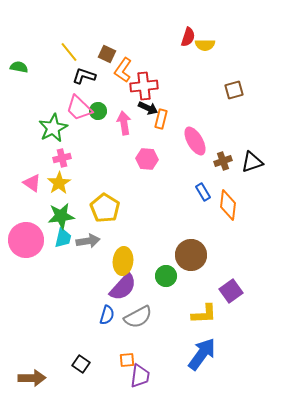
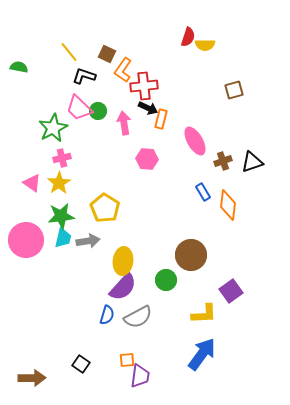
green circle at (166, 276): moved 4 px down
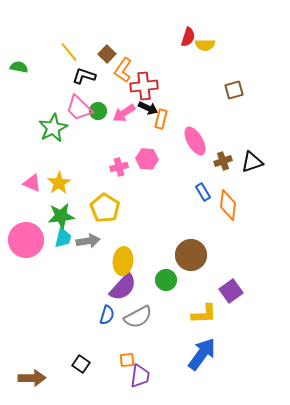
brown square at (107, 54): rotated 18 degrees clockwise
pink arrow at (124, 123): moved 10 px up; rotated 115 degrees counterclockwise
pink cross at (62, 158): moved 57 px right, 9 px down
pink triangle at (32, 183): rotated 12 degrees counterclockwise
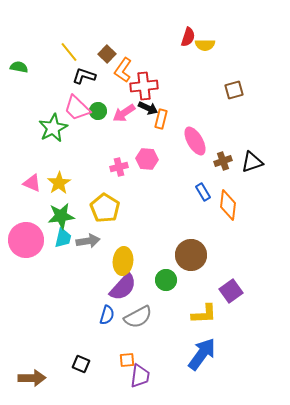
pink trapezoid at (79, 108): moved 2 px left
black square at (81, 364): rotated 12 degrees counterclockwise
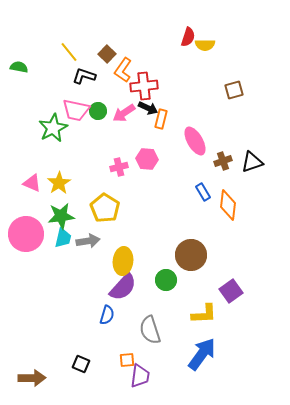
pink trapezoid at (77, 108): moved 1 px left, 2 px down; rotated 32 degrees counterclockwise
pink circle at (26, 240): moved 6 px up
gray semicircle at (138, 317): moved 12 px right, 13 px down; rotated 100 degrees clockwise
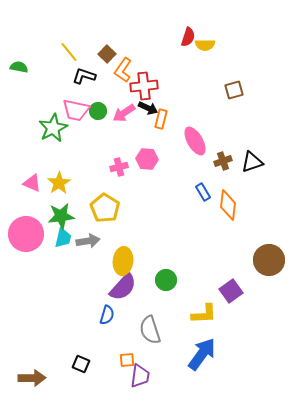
brown circle at (191, 255): moved 78 px right, 5 px down
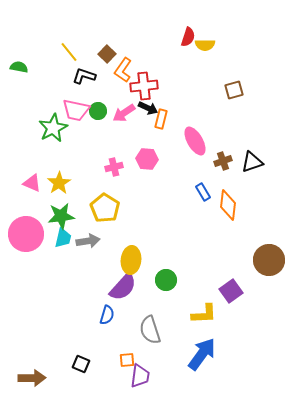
pink cross at (119, 167): moved 5 px left
yellow ellipse at (123, 261): moved 8 px right, 1 px up
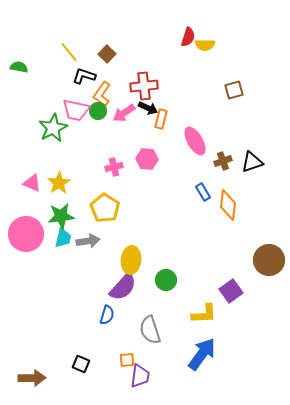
orange L-shape at (123, 70): moved 21 px left, 24 px down
